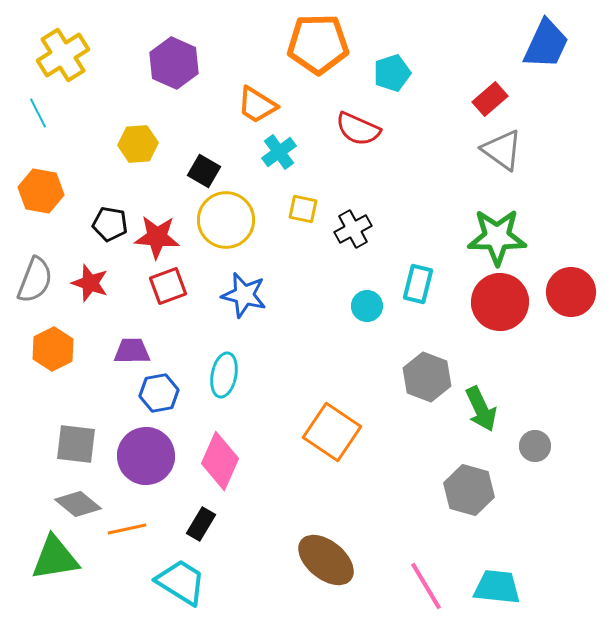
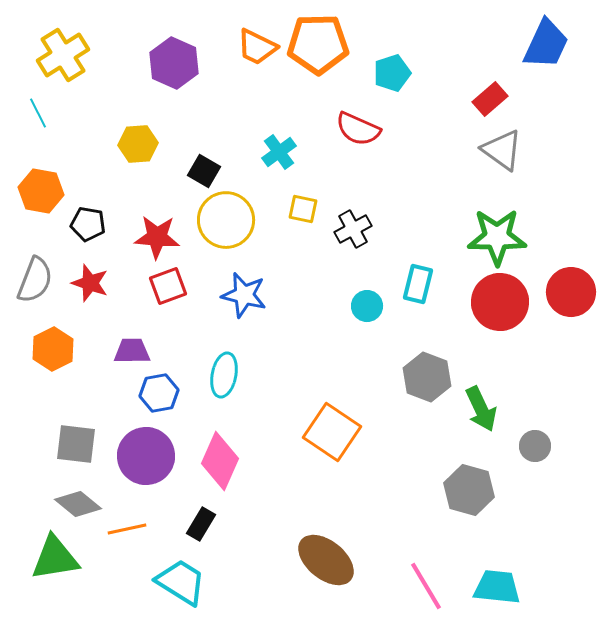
orange trapezoid at (257, 105): moved 58 px up; rotated 6 degrees counterclockwise
black pentagon at (110, 224): moved 22 px left
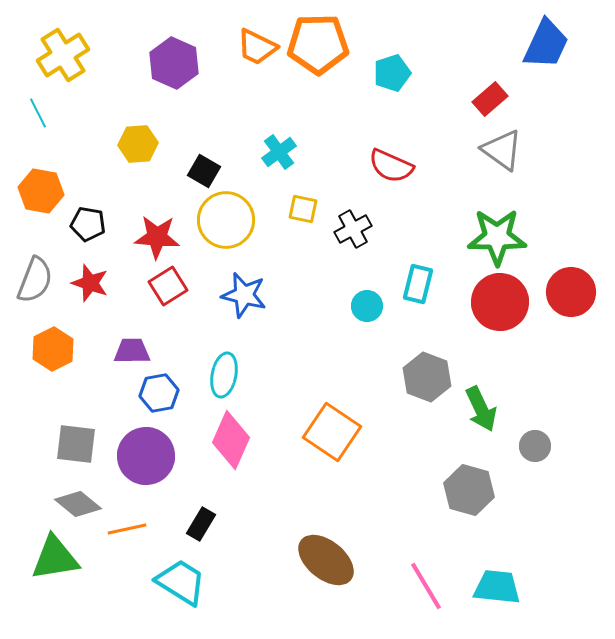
red semicircle at (358, 129): moved 33 px right, 37 px down
red square at (168, 286): rotated 12 degrees counterclockwise
pink diamond at (220, 461): moved 11 px right, 21 px up
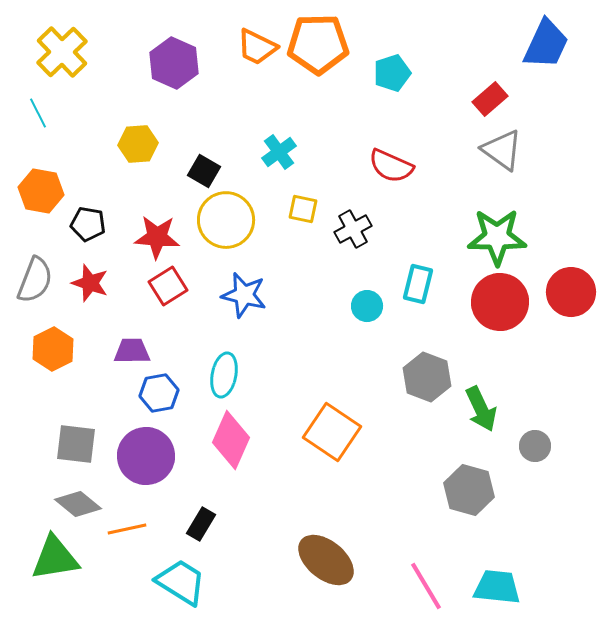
yellow cross at (63, 55): moved 1 px left, 3 px up; rotated 12 degrees counterclockwise
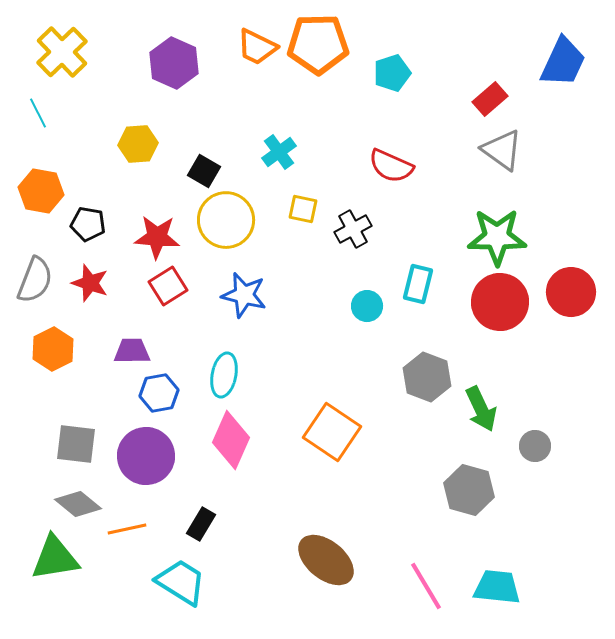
blue trapezoid at (546, 44): moved 17 px right, 18 px down
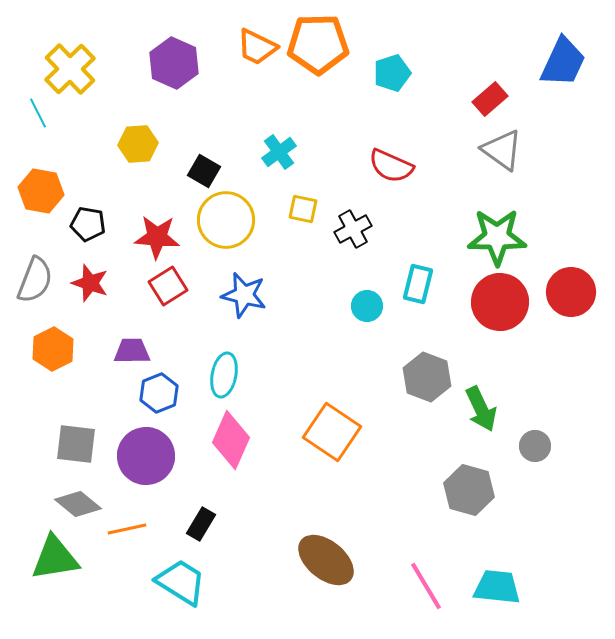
yellow cross at (62, 52): moved 8 px right, 17 px down
blue hexagon at (159, 393): rotated 12 degrees counterclockwise
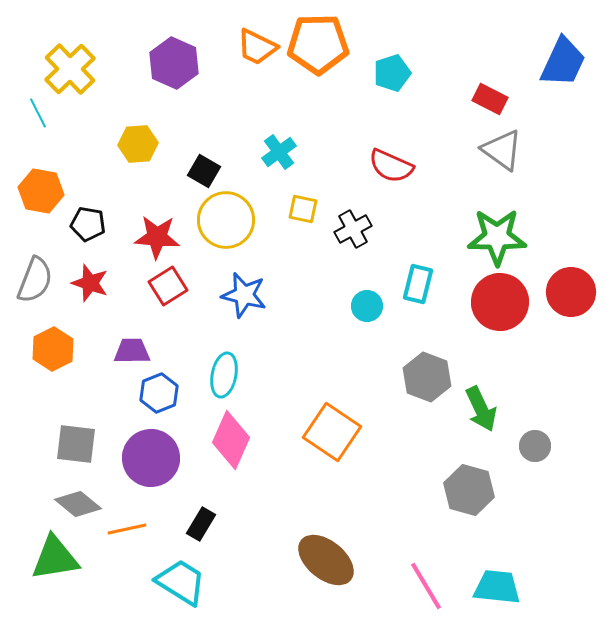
red rectangle at (490, 99): rotated 68 degrees clockwise
purple circle at (146, 456): moved 5 px right, 2 px down
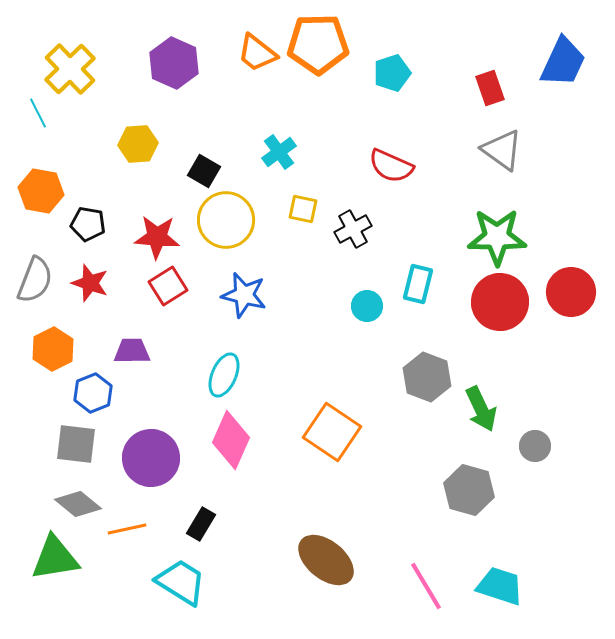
orange trapezoid at (257, 47): moved 6 px down; rotated 12 degrees clockwise
red rectangle at (490, 99): moved 11 px up; rotated 44 degrees clockwise
cyan ellipse at (224, 375): rotated 12 degrees clockwise
blue hexagon at (159, 393): moved 66 px left
cyan trapezoid at (497, 587): moved 3 px right, 1 px up; rotated 12 degrees clockwise
